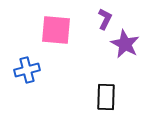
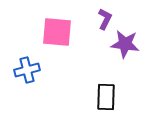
pink square: moved 1 px right, 2 px down
purple star: rotated 20 degrees counterclockwise
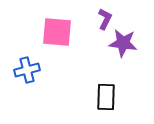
purple star: moved 2 px left, 1 px up
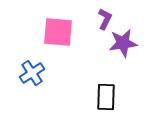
pink square: moved 1 px right
purple star: rotated 16 degrees counterclockwise
blue cross: moved 5 px right, 3 px down; rotated 20 degrees counterclockwise
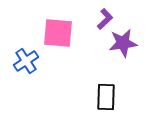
purple L-shape: rotated 20 degrees clockwise
pink square: moved 1 px down
blue cross: moved 6 px left, 12 px up
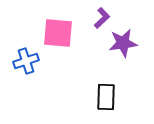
purple L-shape: moved 3 px left, 1 px up
blue cross: rotated 15 degrees clockwise
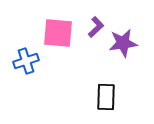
purple L-shape: moved 6 px left, 9 px down
